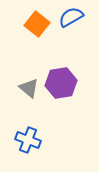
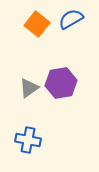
blue semicircle: moved 2 px down
gray triangle: rotated 45 degrees clockwise
blue cross: rotated 10 degrees counterclockwise
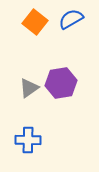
orange square: moved 2 px left, 2 px up
blue cross: rotated 10 degrees counterclockwise
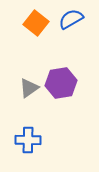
orange square: moved 1 px right, 1 px down
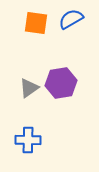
orange square: rotated 30 degrees counterclockwise
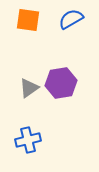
orange square: moved 8 px left, 3 px up
blue cross: rotated 15 degrees counterclockwise
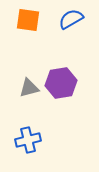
gray triangle: rotated 20 degrees clockwise
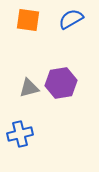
blue cross: moved 8 px left, 6 px up
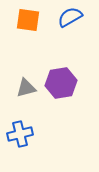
blue semicircle: moved 1 px left, 2 px up
gray triangle: moved 3 px left
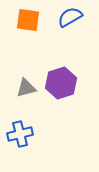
purple hexagon: rotated 8 degrees counterclockwise
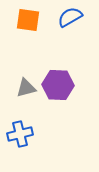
purple hexagon: moved 3 px left, 2 px down; rotated 20 degrees clockwise
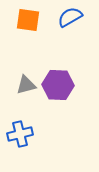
gray triangle: moved 3 px up
